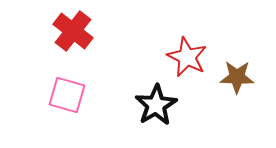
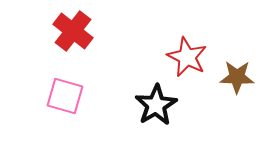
pink square: moved 2 px left, 1 px down
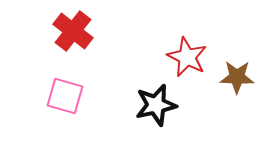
black star: rotated 18 degrees clockwise
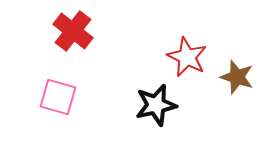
brown star: rotated 16 degrees clockwise
pink square: moved 7 px left, 1 px down
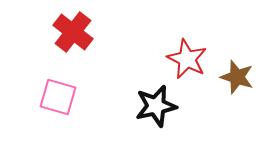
red cross: moved 1 px down
red star: moved 2 px down
black star: moved 1 px down
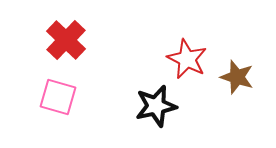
red cross: moved 7 px left, 8 px down; rotated 6 degrees clockwise
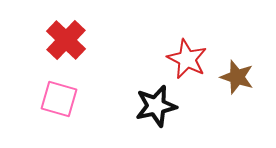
pink square: moved 1 px right, 2 px down
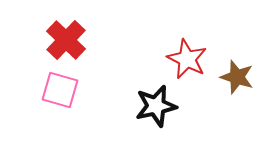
pink square: moved 1 px right, 9 px up
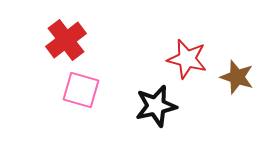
red cross: rotated 9 degrees clockwise
red star: rotated 12 degrees counterclockwise
pink square: moved 21 px right
